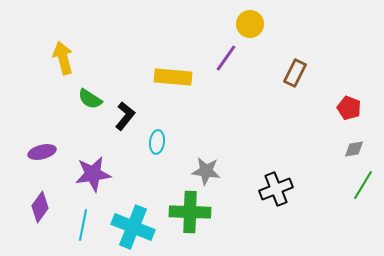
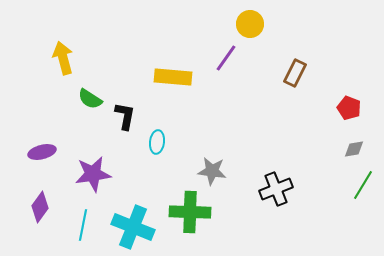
black L-shape: rotated 28 degrees counterclockwise
gray star: moved 6 px right
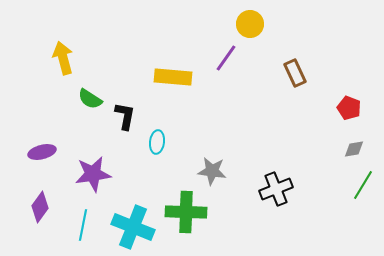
brown rectangle: rotated 52 degrees counterclockwise
green cross: moved 4 px left
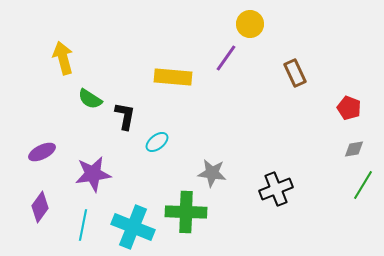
cyan ellipse: rotated 45 degrees clockwise
purple ellipse: rotated 12 degrees counterclockwise
gray star: moved 2 px down
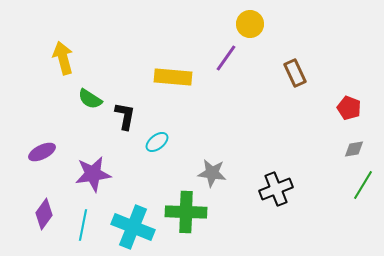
purple diamond: moved 4 px right, 7 px down
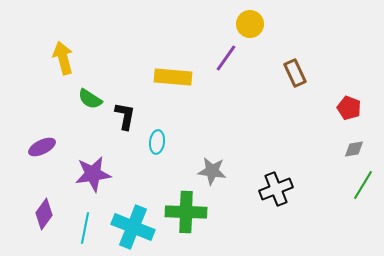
cyan ellipse: rotated 45 degrees counterclockwise
purple ellipse: moved 5 px up
gray star: moved 2 px up
cyan line: moved 2 px right, 3 px down
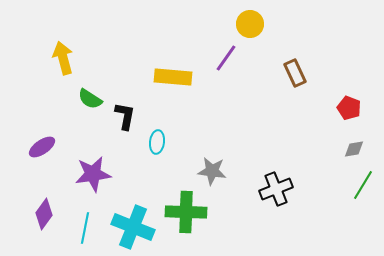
purple ellipse: rotated 8 degrees counterclockwise
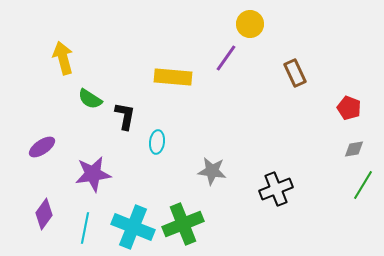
green cross: moved 3 px left, 12 px down; rotated 24 degrees counterclockwise
